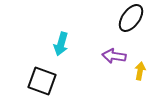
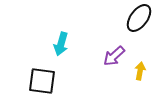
black ellipse: moved 8 px right
purple arrow: rotated 50 degrees counterclockwise
black square: rotated 12 degrees counterclockwise
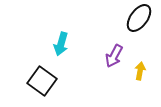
purple arrow: rotated 20 degrees counterclockwise
black square: rotated 28 degrees clockwise
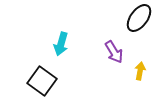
purple arrow: moved 4 px up; rotated 60 degrees counterclockwise
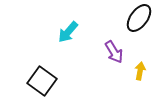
cyan arrow: moved 7 px right, 12 px up; rotated 25 degrees clockwise
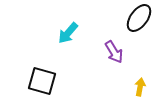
cyan arrow: moved 1 px down
yellow arrow: moved 16 px down
black square: rotated 20 degrees counterclockwise
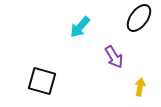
cyan arrow: moved 12 px right, 6 px up
purple arrow: moved 5 px down
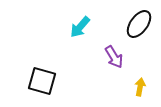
black ellipse: moved 6 px down
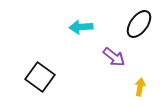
cyan arrow: moved 1 px right; rotated 45 degrees clockwise
purple arrow: rotated 20 degrees counterclockwise
black square: moved 2 px left, 4 px up; rotated 20 degrees clockwise
